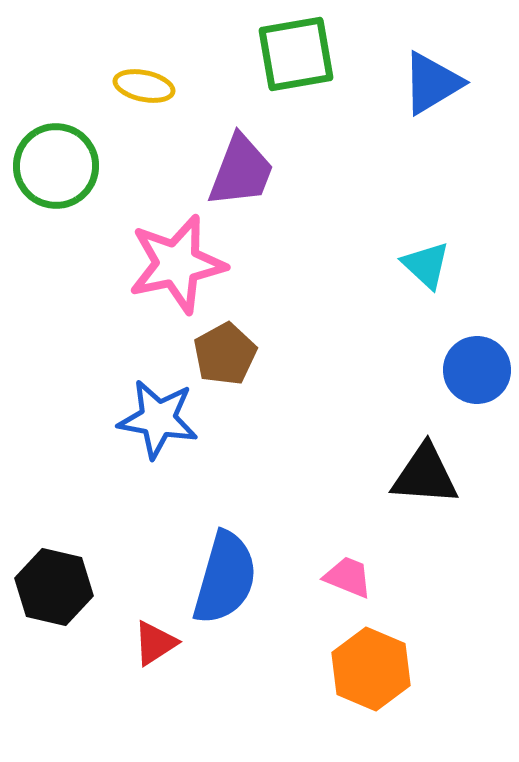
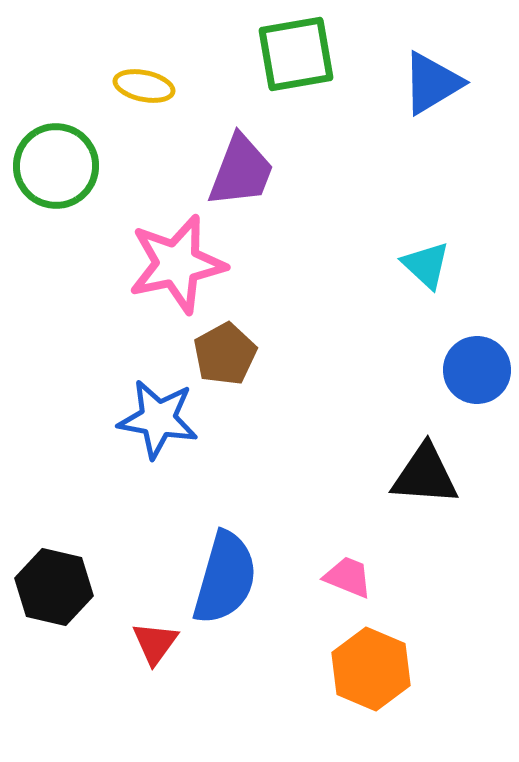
red triangle: rotated 21 degrees counterclockwise
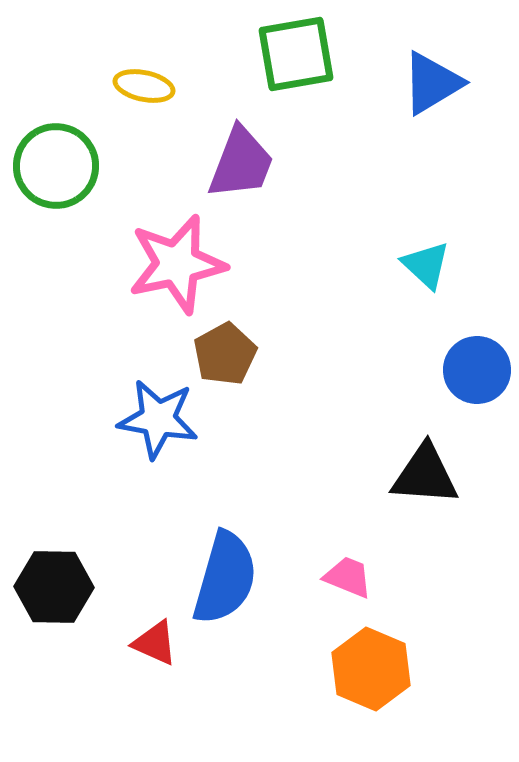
purple trapezoid: moved 8 px up
black hexagon: rotated 12 degrees counterclockwise
red triangle: rotated 42 degrees counterclockwise
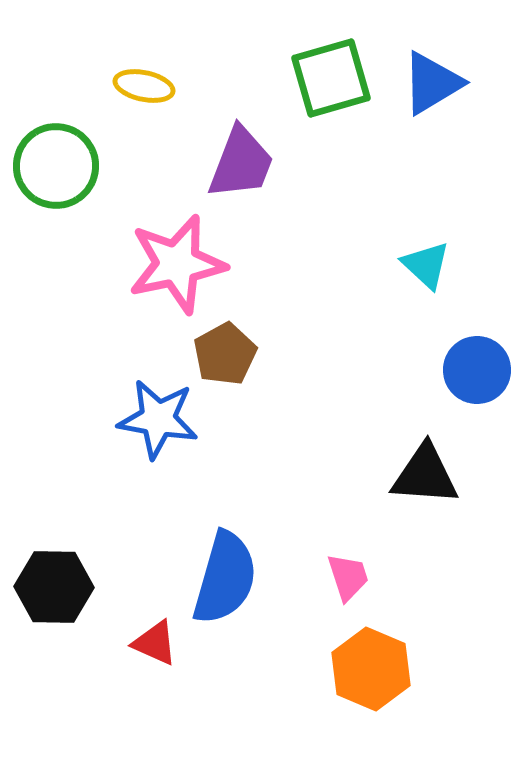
green square: moved 35 px right, 24 px down; rotated 6 degrees counterclockwise
pink trapezoid: rotated 50 degrees clockwise
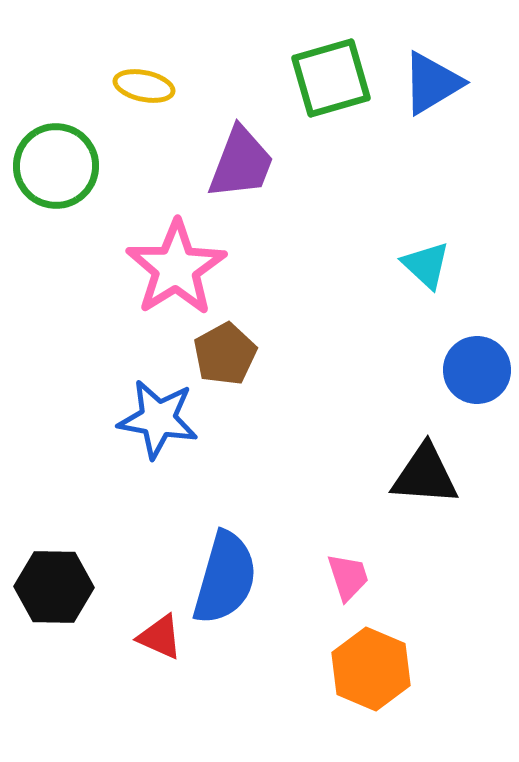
pink star: moved 1 px left, 4 px down; rotated 20 degrees counterclockwise
red triangle: moved 5 px right, 6 px up
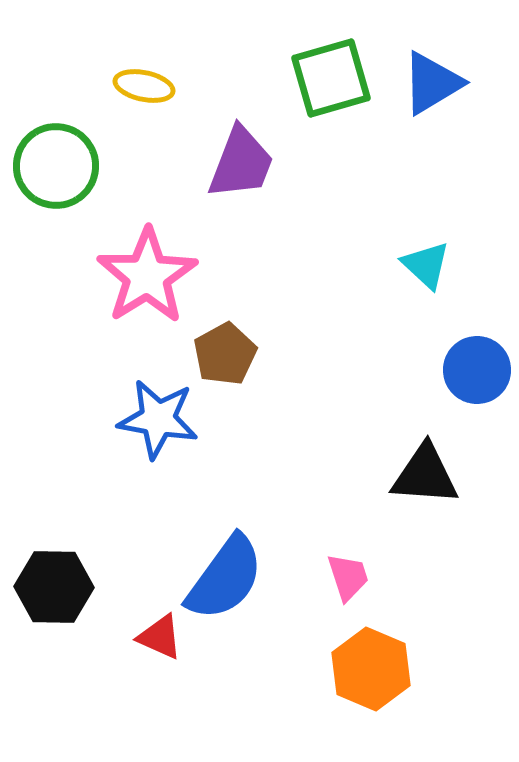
pink star: moved 29 px left, 8 px down
blue semicircle: rotated 20 degrees clockwise
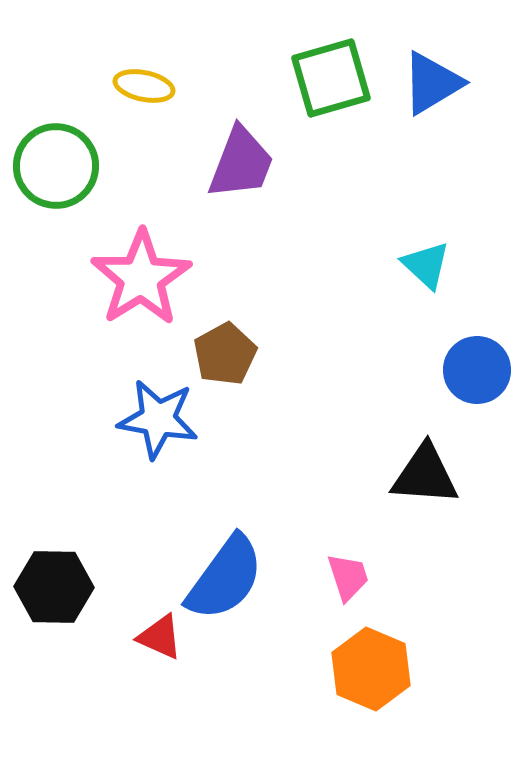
pink star: moved 6 px left, 2 px down
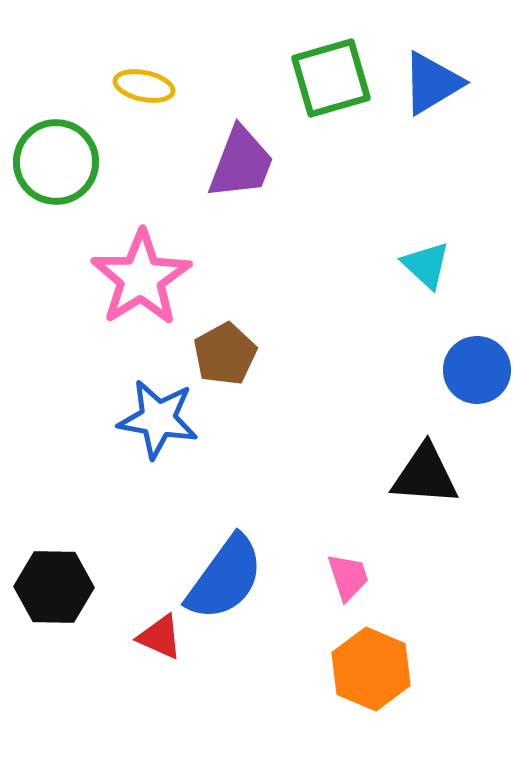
green circle: moved 4 px up
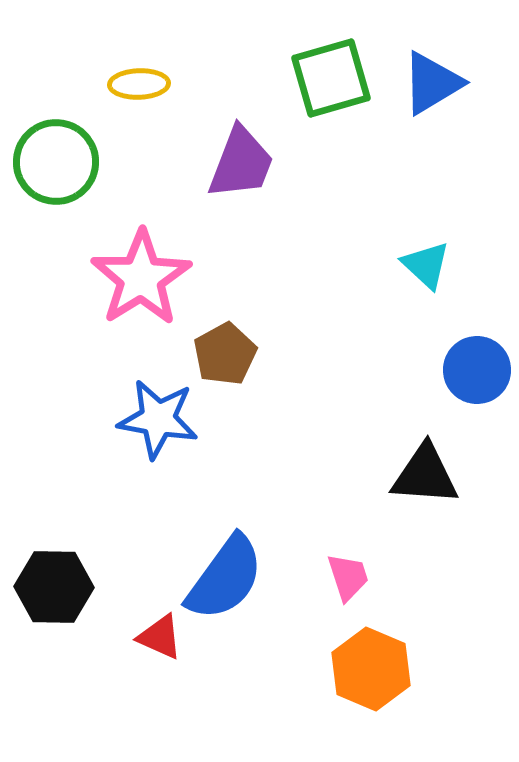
yellow ellipse: moved 5 px left, 2 px up; rotated 14 degrees counterclockwise
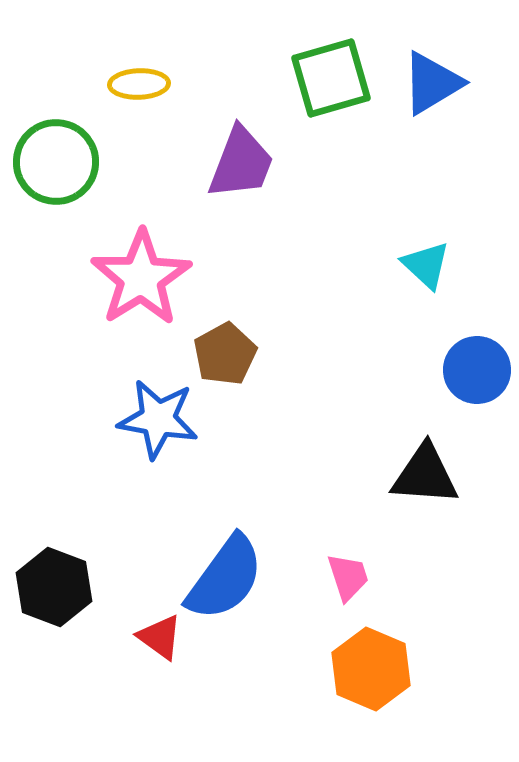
black hexagon: rotated 20 degrees clockwise
red triangle: rotated 12 degrees clockwise
